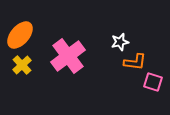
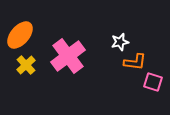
yellow cross: moved 4 px right
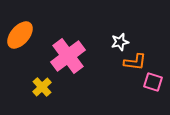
yellow cross: moved 16 px right, 22 px down
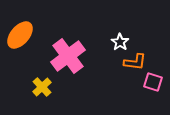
white star: rotated 24 degrees counterclockwise
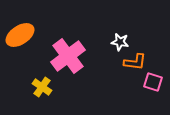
orange ellipse: rotated 16 degrees clockwise
white star: rotated 24 degrees counterclockwise
yellow cross: rotated 12 degrees counterclockwise
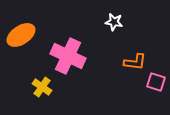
orange ellipse: moved 1 px right
white star: moved 6 px left, 20 px up
pink cross: rotated 28 degrees counterclockwise
pink square: moved 3 px right
